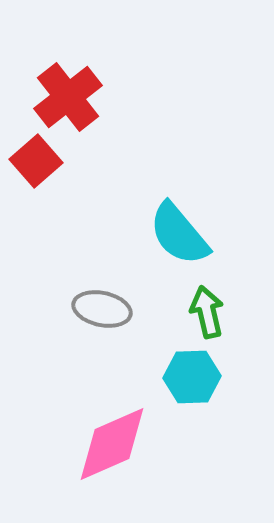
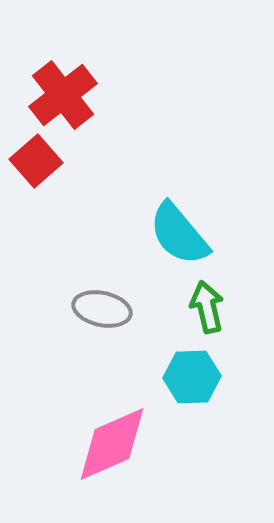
red cross: moved 5 px left, 2 px up
green arrow: moved 5 px up
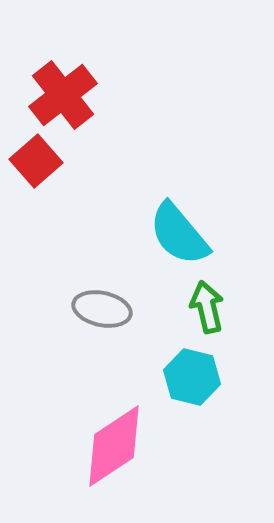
cyan hexagon: rotated 16 degrees clockwise
pink diamond: moved 2 px right, 2 px down; rotated 10 degrees counterclockwise
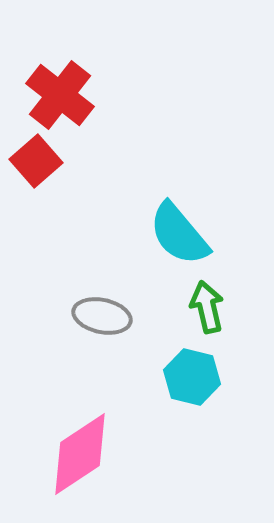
red cross: moved 3 px left; rotated 14 degrees counterclockwise
gray ellipse: moved 7 px down
pink diamond: moved 34 px left, 8 px down
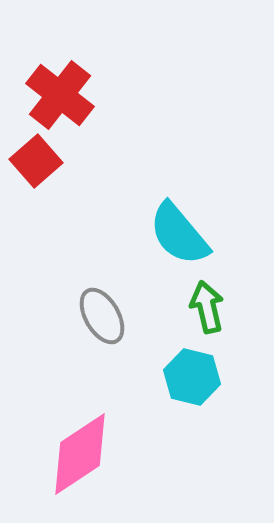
gray ellipse: rotated 48 degrees clockwise
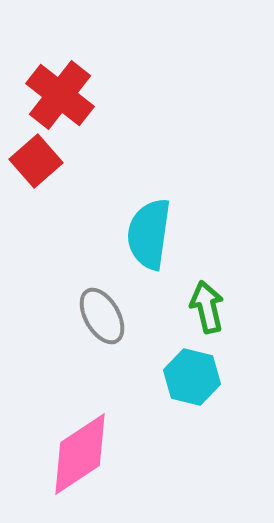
cyan semicircle: moved 30 px left; rotated 48 degrees clockwise
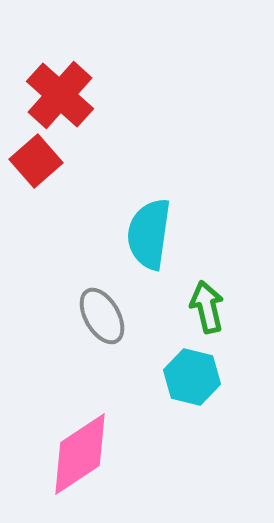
red cross: rotated 4 degrees clockwise
